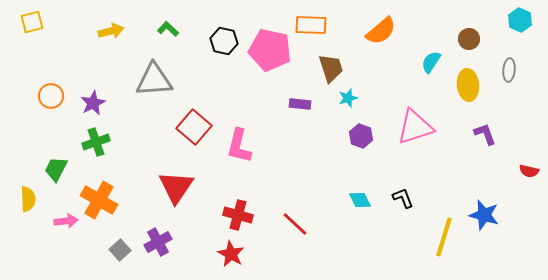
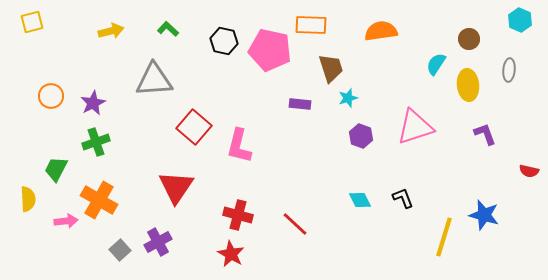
orange semicircle: rotated 148 degrees counterclockwise
cyan semicircle: moved 5 px right, 2 px down
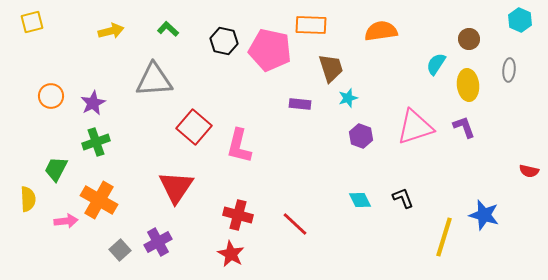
purple L-shape: moved 21 px left, 7 px up
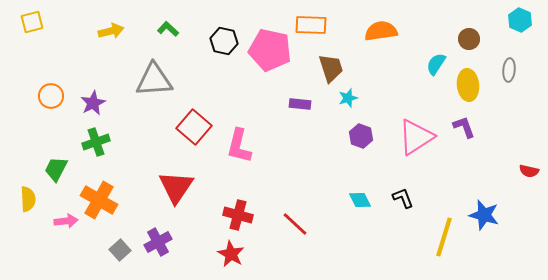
pink triangle: moved 1 px right, 10 px down; rotated 15 degrees counterclockwise
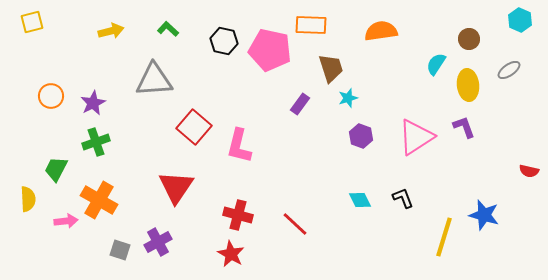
gray ellipse: rotated 50 degrees clockwise
purple rectangle: rotated 60 degrees counterclockwise
gray square: rotated 30 degrees counterclockwise
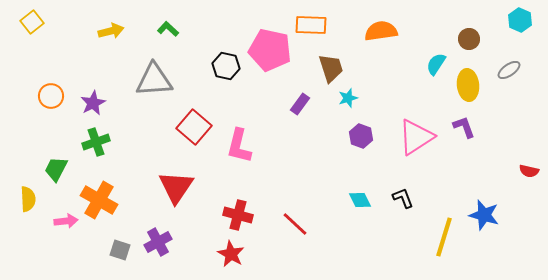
yellow square: rotated 25 degrees counterclockwise
black hexagon: moved 2 px right, 25 px down
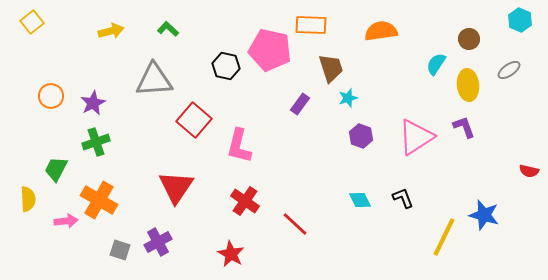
red square: moved 7 px up
red cross: moved 7 px right, 14 px up; rotated 20 degrees clockwise
yellow line: rotated 9 degrees clockwise
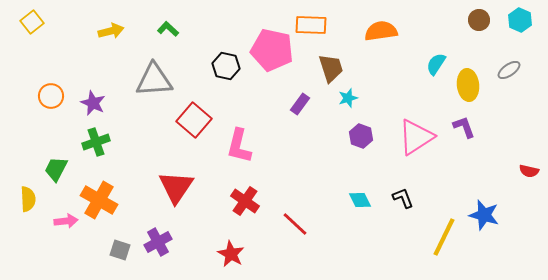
brown circle: moved 10 px right, 19 px up
pink pentagon: moved 2 px right
purple star: rotated 20 degrees counterclockwise
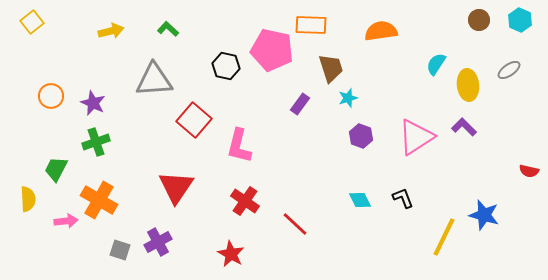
purple L-shape: rotated 25 degrees counterclockwise
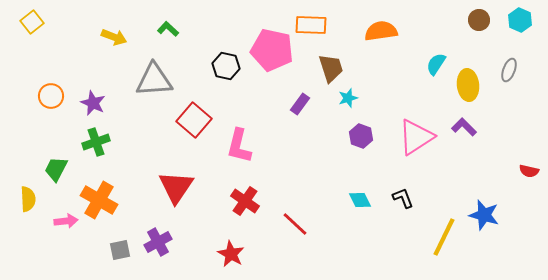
yellow arrow: moved 3 px right, 6 px down; rotated 35 degrees clockwise
gray ellipse: rotated 35 degrees counterclockwise
gray square: rotated 30 degrees counterclockwise
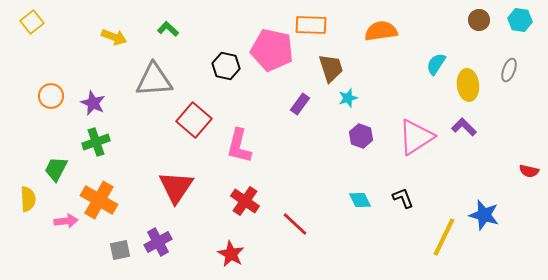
cyan hexagon: rotated 15 degrees counterclockwise
